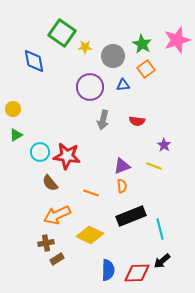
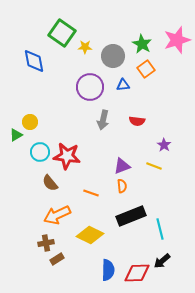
yellow circle: moved 17 px right, 13 px down
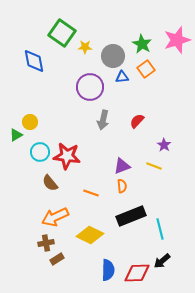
blue triangle: moved 1 px left, 8 px up
red semicircle: rotated 126 degrees clockwise
orange arrow: moved 2 px left, 2 px down
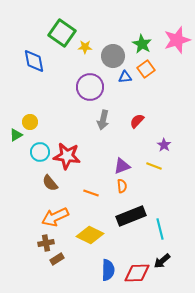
blue triangle: moved 3 px right
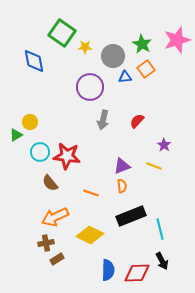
black arrow: rotated 78 degrees counterclockwise
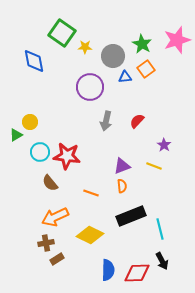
gray arrow: moved 3 px right, 1 px down
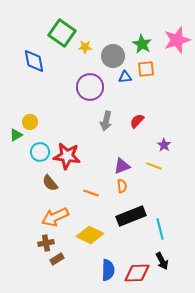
orange square: rotated 30 degrees clockwise
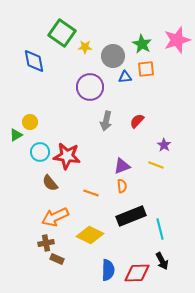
yellow line: moved 2 px right, 1 px up
brown rectangle: rotated 56 degrees clockwise
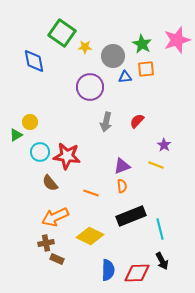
gray arrow: moved 1 px down
yellow diamond: moved 1 px down
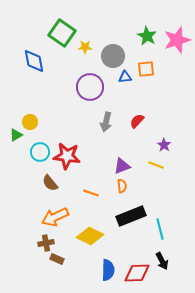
green star: moved 5 px right, 8 px up
